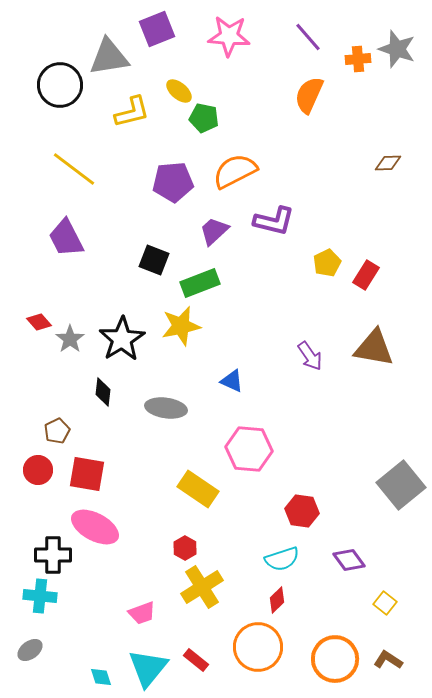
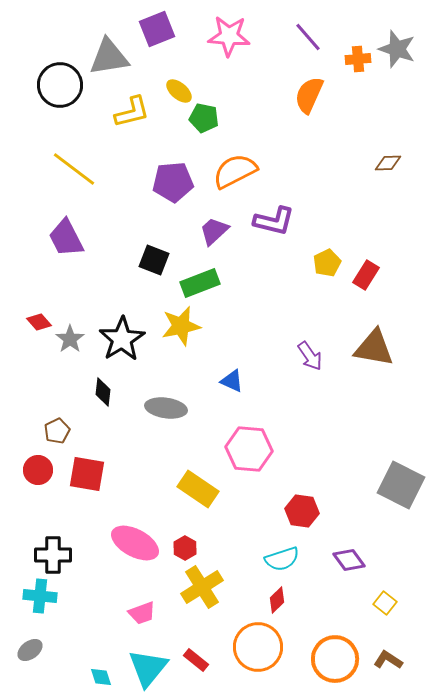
gray square at (401, 485): rotated 24 degrees counterclockwise
pink ellipse at (95, 527): moved 40 px right, 16 px down
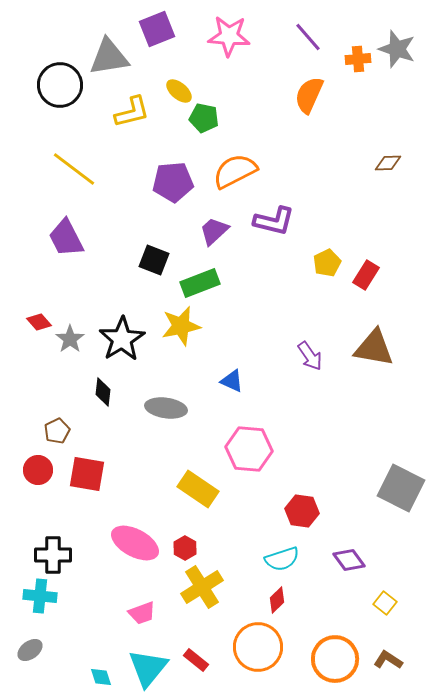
gray square at (401, 485): moved 3 px down
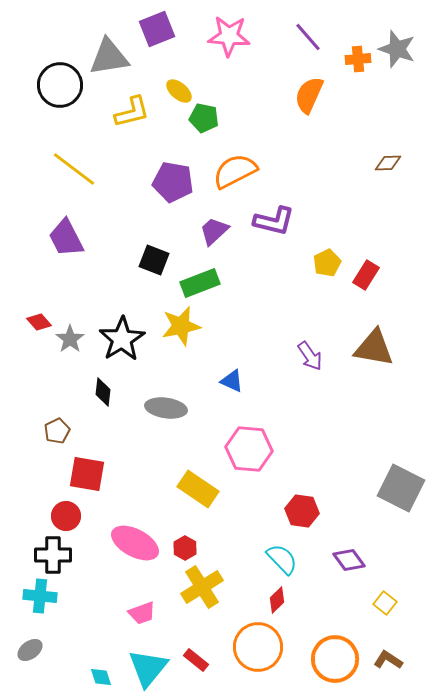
purple pentagon at (173, 182): rotated 15 degrees clockwise
red circle at (38, 470): moved 28 px right, 46 px down
cyan semicircle at (282, 559): rotated 116 degrees counterclockwise
